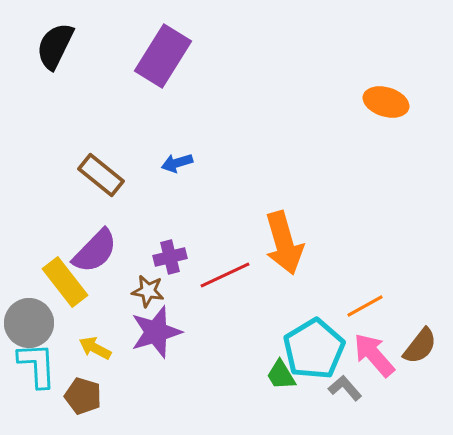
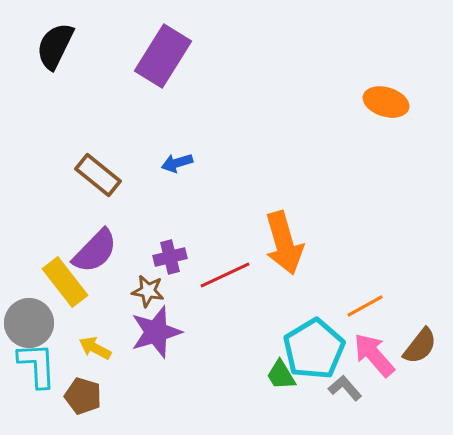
brown rectangle: moved 3 px left
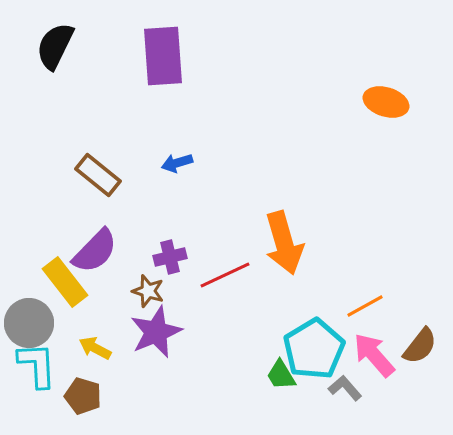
purple rectangle: rotated 36 degrees counterclockwise
brown star: rotated 8 degrees clockwise
purple star: rotated 6 degrees counterclockwise
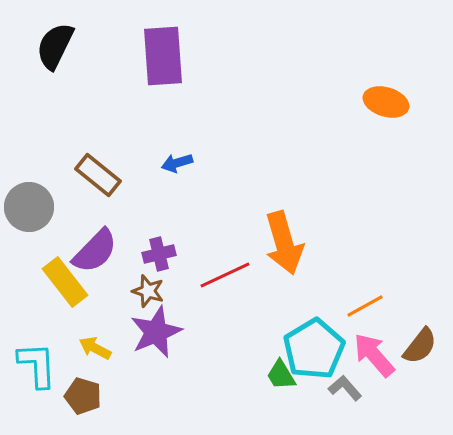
purple cross: moved 11 px left, 3 px up
gray circle: moved 116 px up
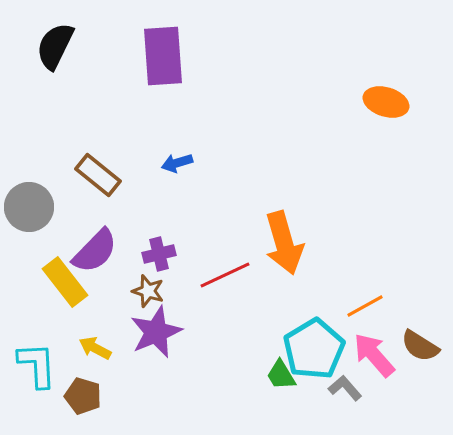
brown semicircle: rotated 84 degrees clockwise
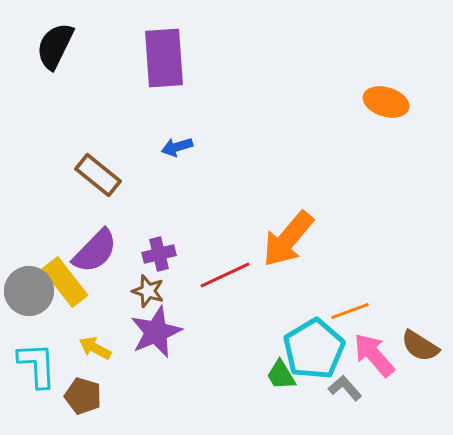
purple rectangle: moved 1 px right, 2 px down
blue arrow: moved 16 px up
gray circle: moved 84 px down
orange arrow: moved 4 px right, 4 px up; rotated 56 degrees clockwise
orange line: moved 15 px left, 5 px down; rotated 9 degrees clockwise
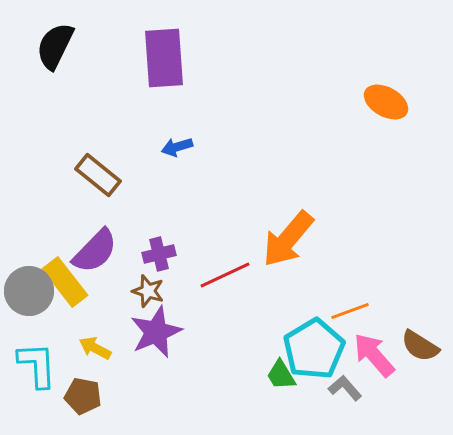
orange ellipse: rotated 12 degrees clockwise
brown pentagon: rotated 6 degrees counterclockwise
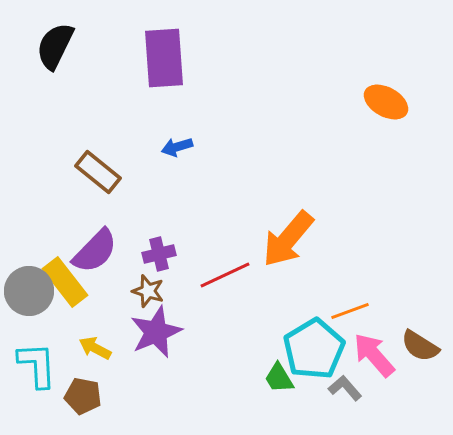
brown rectangle: moved 3 px up
green trapezoid: moved 2 px left, 3 px down
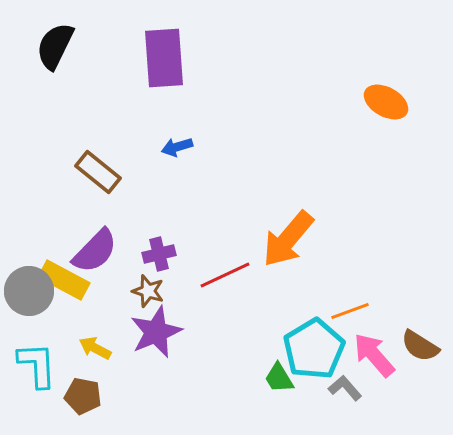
yellow rectangle: moved 1 px left, 2 px up; rotated 24 degrees counterclockwise
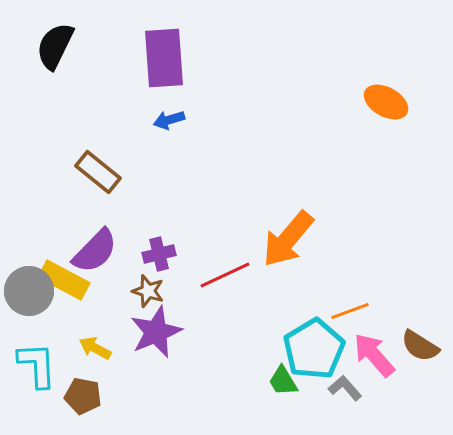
blue arrow: moved 8 px left, 27 px up
green trapezoid: moved 4 px right, 3 px down
